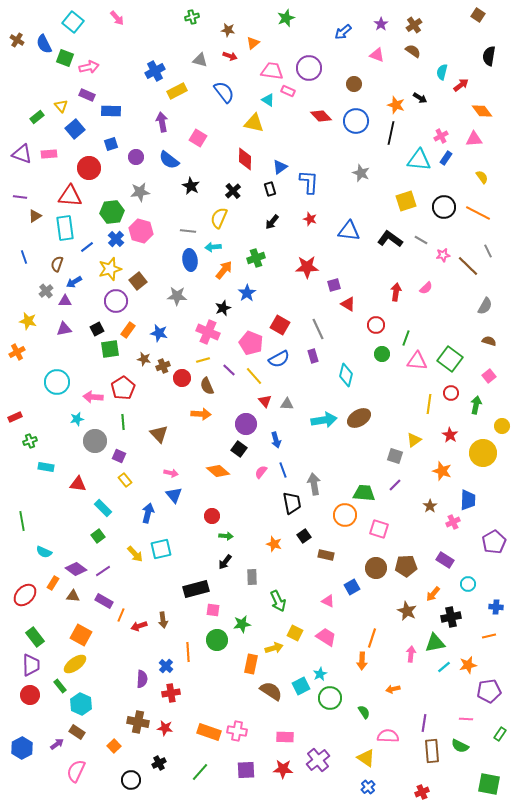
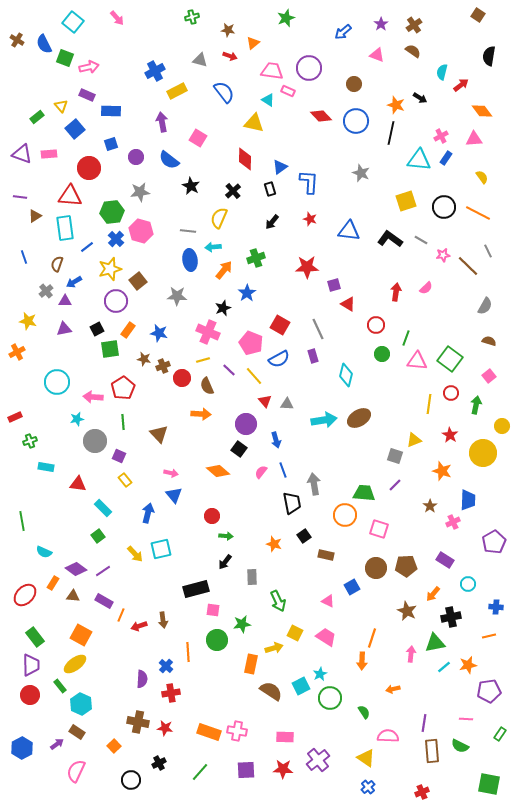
yellow triangle at (414, 440): rotated 14 degrees clockwise
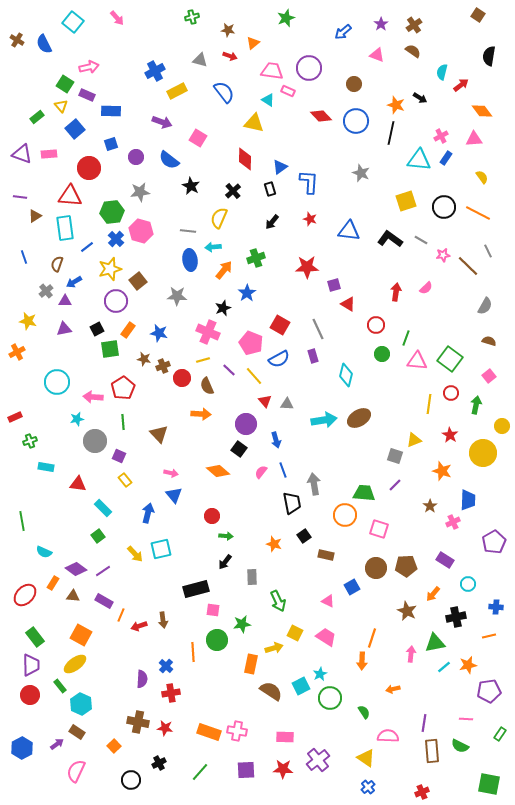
green square at (65, 58): moved 26 px down; rotated 12 degrees clockwise
purple arrow at (162, 122): rotated 120 degrees clockwise
black cross at (451, 617): moved 5 px right
orange line at (188, 652): moved 5 px right
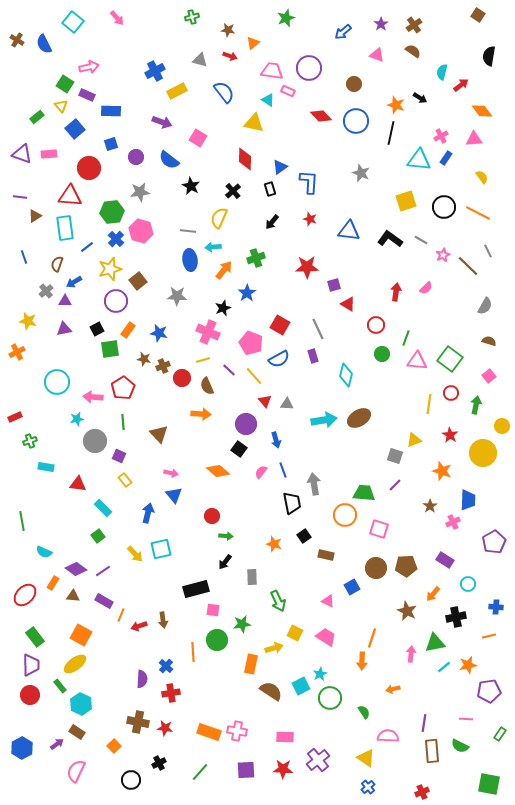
pink star at (443, 255): rotated 16 degrees counterclockwise
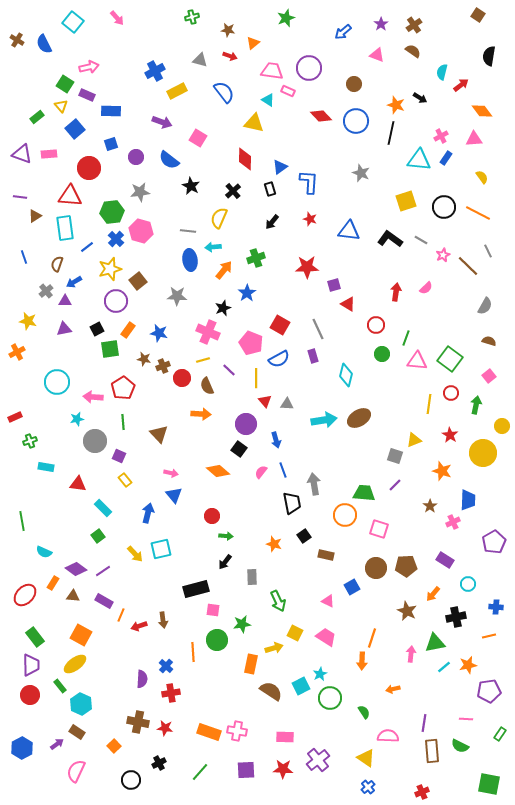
yellow line at (254, 376): moved 2 px right, 2 px down; rotated 42 degrees clockwise
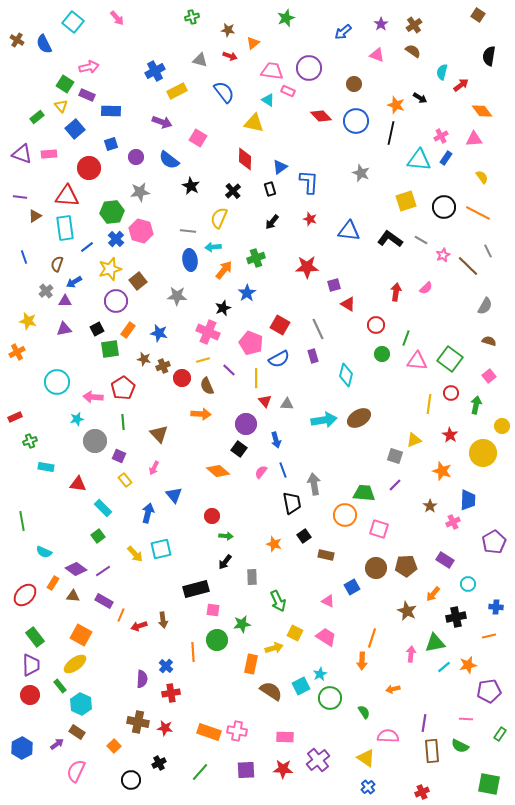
red triangle at (70, 196): moved 3 px left
pink arrow at (171, 473): moved 17 px left, 5 px up; rotated 104 degrees clockwise
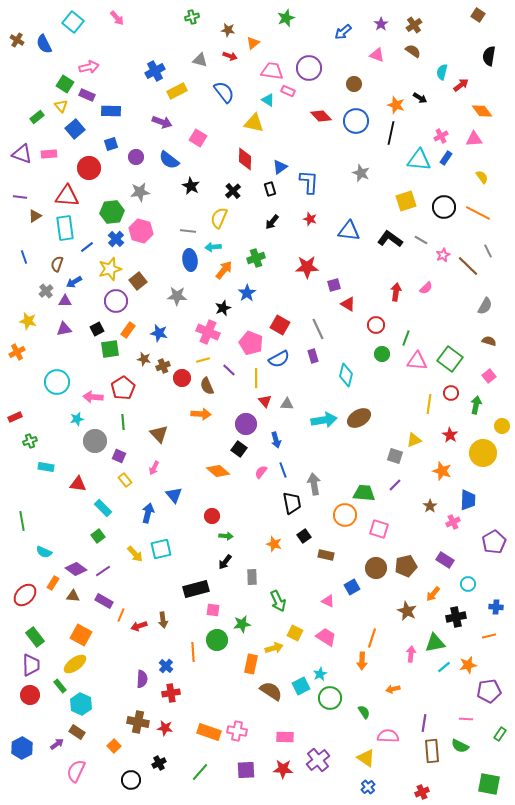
brown pentagon at (406, 566): rotated 10 degrees counterclockwise
